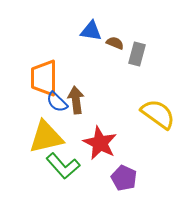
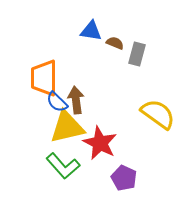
yellow triangle: moved 21 px right, 10 px up
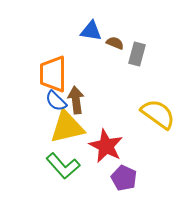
orange trapezoid: moved 9 px right, 4 px up
blue semicircle: moved 1 px left, 1 px up
red star: moved 6 px right, 3 px down
